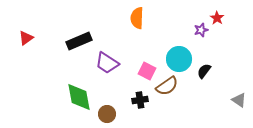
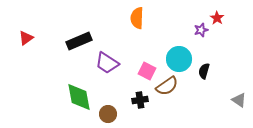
black semicircle: rotated 21 degrees counterclockwise
brown circle: moved 1 px right
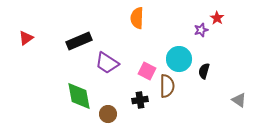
brown semicircle: rotated 55 degrees counterclockwise
green diamond: moved 1 px up
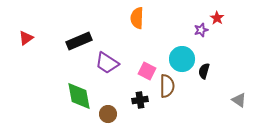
cyan circle: moved 3 px right
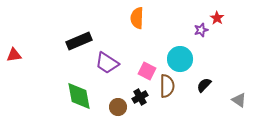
red triangle: moved 12 px left, 17 px down; rotated 28 degrees clockwise
cyan circle: moved 2 px left
black semicircle: moved 14 px down; rotated 28 degrees clockwise
black cross: moved 3 px up; rotated 21 degrees counterclockwise
brown circle: moved 10 px right, 7 px up
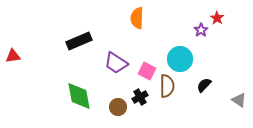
purple star: rotated 16 degrees counterclockwise
red triangle: moved 1 px left, 1 px down
purple trapezoid: moved 9 px right
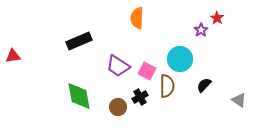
purple trapezoid: moved 2 px right, 3 px down
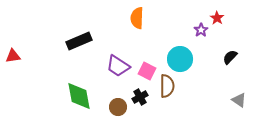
black semicircle: moved 26 px right, 28 px up
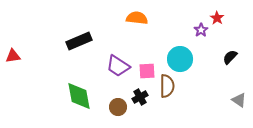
orange semicircle: rotated 95 degrees clockwise
pink square: rotated 30 degrees counterclockwise
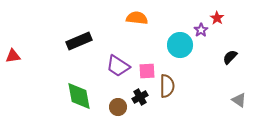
cyan circle: moved 14 px up
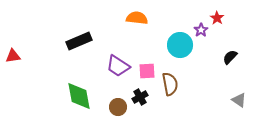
brown semicircle: moved 3 px right, 2 px up; rotated 10 degrees counterclockwise
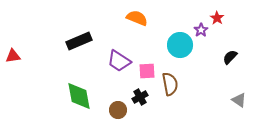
orange semicircle: rotated 15 degrees clockwise
purple trapezoid: moved 1 px right, 5 px up
brown circle: moved 3 px down
